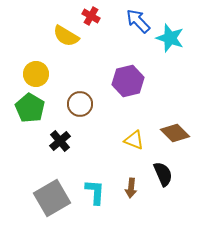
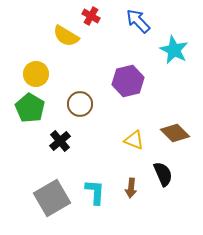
cyan star: moved 4 px right, 12 px down; rotated 8 degrees clockwise
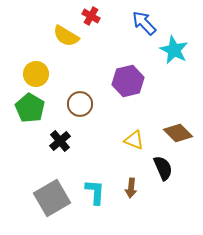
blue arrow: moved 6 px right, 2 px down
brown diamond: moved 3 px right
black semicircle: moved 6 px up
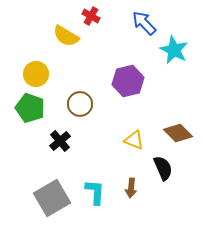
green pentagon: rotated 12 degrees counterclockwise
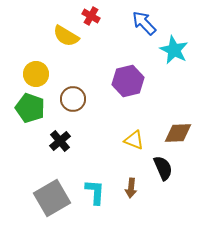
brown circle: moved 7 px left, 5 px up
brown diamond: rotated 48 degrees counterclockwise
